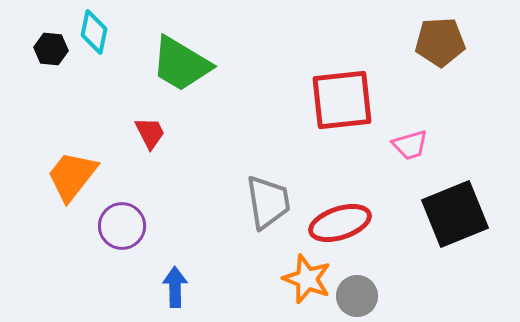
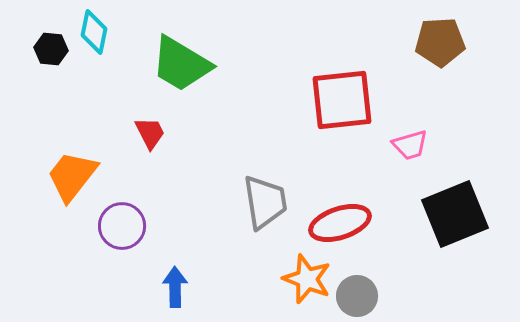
gray trapezoid: moved 3 px left
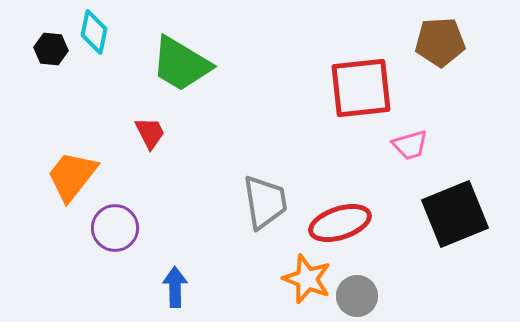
red square: moved 19 px right, 12 px up
purple circle: moved 7 px left, 2 px down
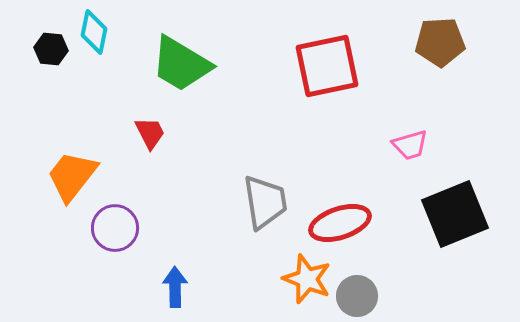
red square: moved 34 px left, 22 px up; rotated 6 degrees counterclockwise
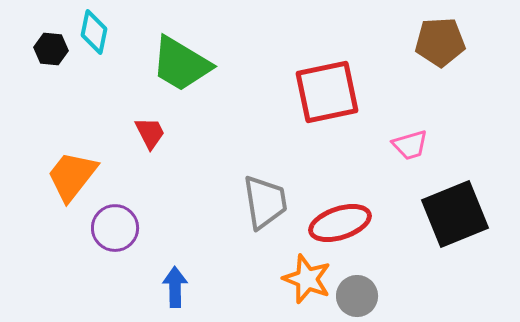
red square: moved 26 px down
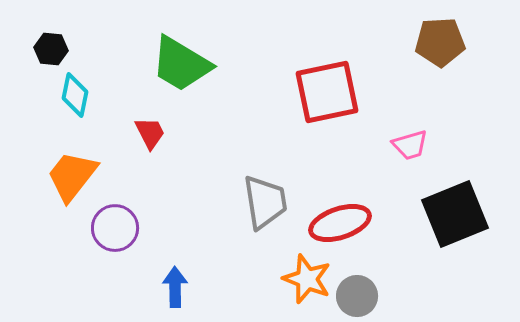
cyan diamond: moved 19 px left, 63 px down
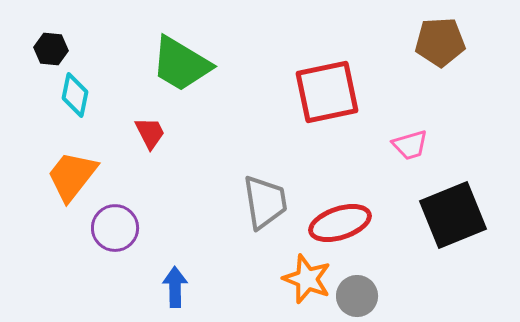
black square: moved 2 px left, 1 px down
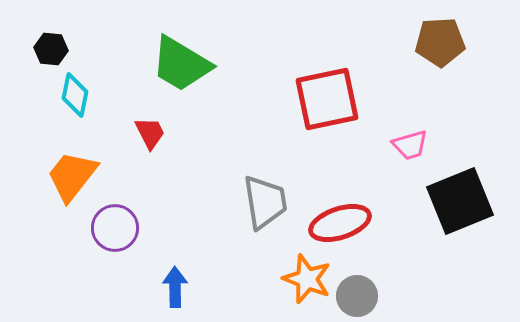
red square: moved 7 px down
black square: moved 7 px right, 14 px up
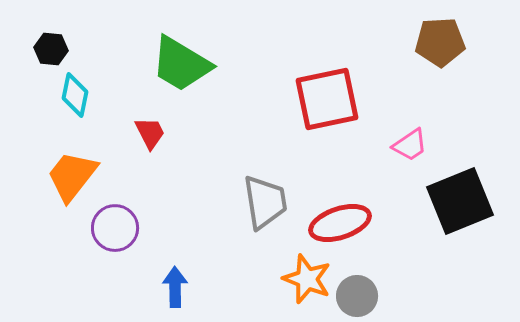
pink trapezoid: rotated 18 degrees counterclockwise
